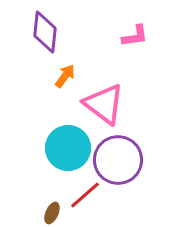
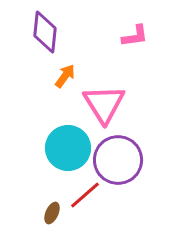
pink triangle: rotated 21 degrees clockwise
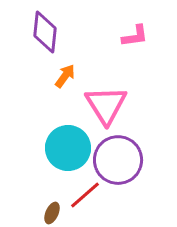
pink triangle: moved 2 px right, 1 px down
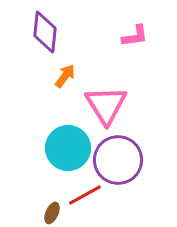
red line: rotated 12 degrees clockwise
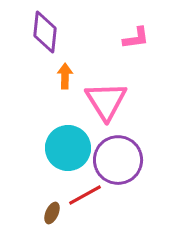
pink L-shape: moved 1 px right, 2 px down
orange arrow: rotated 35 degrees counterclockwise
pink triangle: moved 4 px up
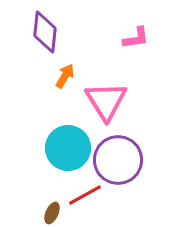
orange arrow: rotated 30 degrees clockwise
